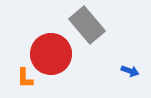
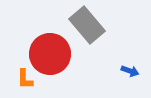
red circle: moved 1 px left
orange L-shape: moved 1 px down
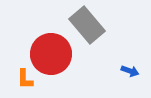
red circle: moved 1 px right
